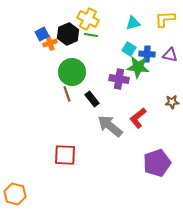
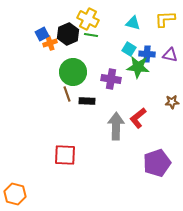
cyan triangle: rotated 28 degrees clockwise
green circle: moved 1 px right
purple cross: moved 8 px left
black rectangle: moved 5 px left, 2 px down; rotated 49 degrees counterclockwise
gray arrow: moved 6 px right; rotated 52 degrees clockwise
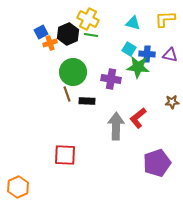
blue square: moved 1 px left, 2 px up
orange hexagon: moved 3 px right, 7 px up; rotated 20 degrees clockwise
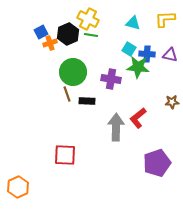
gray arrow: moved 1 px down
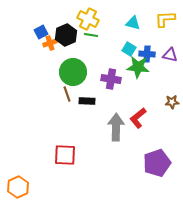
black hexagon: moved 2 px left, 1 px down
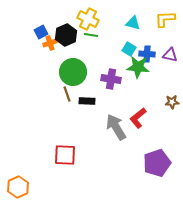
gray arrow: rotated 32 degrees counterclockwise
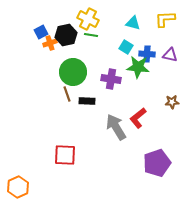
black hexagon: rotated 10 degrees clockwise
cyan square: moved 3 px left, 2 px up
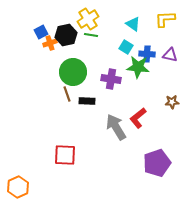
yellow cross: rotated 30 degrees clockwise
cyan triangle: moved 1 px down; rotated 21 degrees clockwise
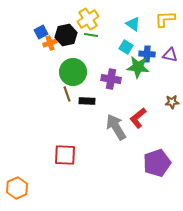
orange hexagon: moved 1 px left, 1 px down
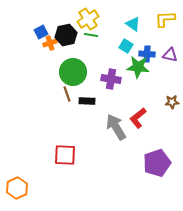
cyan square: moved 1 px up
